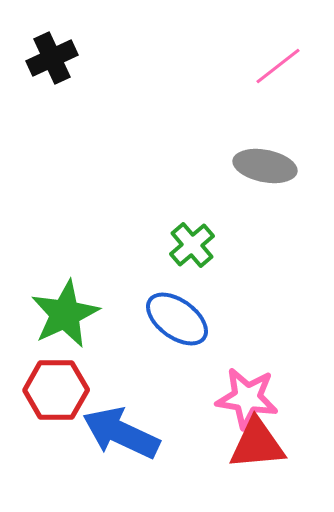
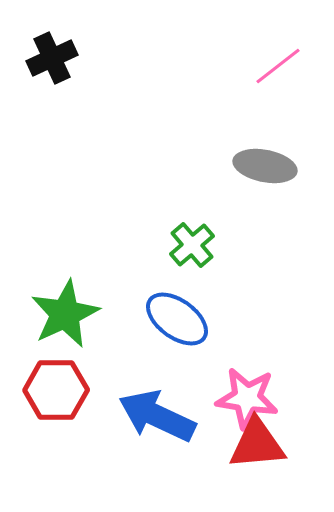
blue arrow: moved 36 px right, 17 px up
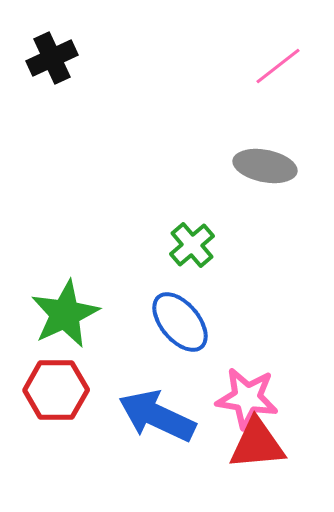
blue ellipse: moved 3 px right, 3 px down; rotated 14 degrees clockwise
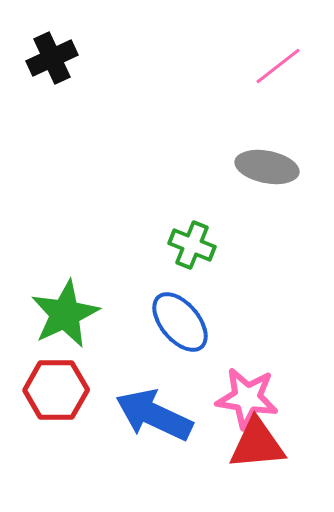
gray ellipse: moved 2 px right, 1 px down
green cross: rotated 27 degrees counterclockwise
blue arrow: moved 3 px left, 1 px up
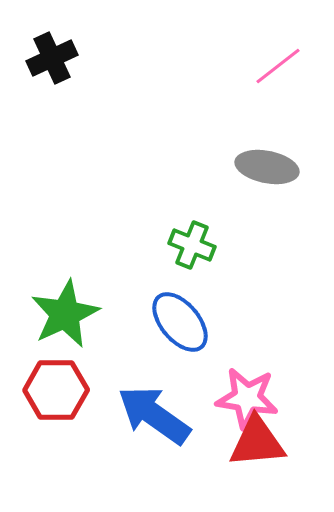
blue arrow: rotated 10 degrees clockwise
red triangle: moved 2 px up
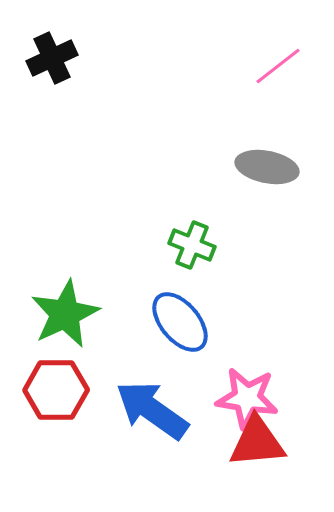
blue arrow: moved 2 px left, 5 px up
